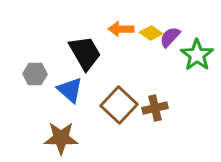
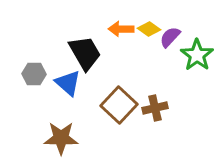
yellow diamond: moved 2 px left, 4 px up
gray hexagon: moved 1 px left
blue triangle: moved 2 px left, 7 px up
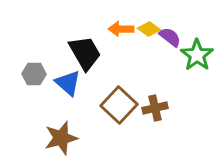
purple semicircle: rotated 85 degrees clockwise
brown star: rotated 16 degrees counterclockwise
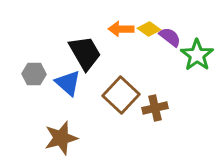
brown square: moved 2 px right, 10 px up
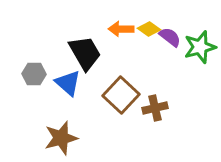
green star: moved 3 px right, 8 px up; rotated 20 degrees clockwise
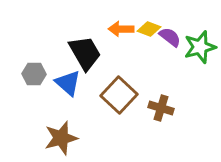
yellow diamond: rotated 15 degrees counterclockwise
brown square: moved 2 px left
brown cross: moved 6 px right; rotated 30 degrees clockwise
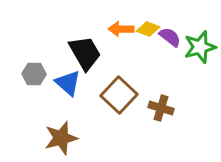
yellow diamond: moved 1 px left
